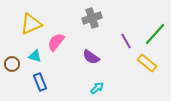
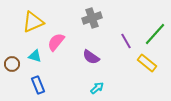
yellow triangle: moved 2 px right, 2 px up
blue rectangle: moved 2 px left, 3 px down
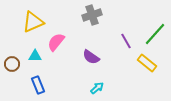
gray cross: moved 3 px up
cyan triangle: rotated 16 degrees counterclockwise
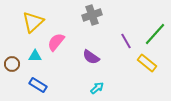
yellow triangle: rotated 20 degrees counterclockwise
blue rectangle: rotated 36 degrees counterclockwise
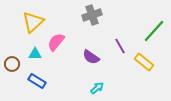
green line: moved 1 px left, 3 px up
purple line: moved 6 px left, 5 px down
cyan triangle: moved 2 px up
yellow rectangle: moved 3 px left, 1 px up
blue rectangle: moved 1 px left, 4 px up
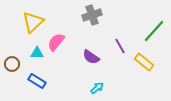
cyan triangle: moved 2 px right, 1 px up
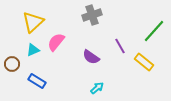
cyan triangle: moved 4 px left, 3 px up; rotated 24 degrees counterclockwise
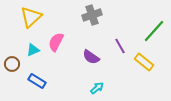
yellow triangle: moved 2 px left, 5 px up
pink semicircle: rotated 12 degrees counterclockwise
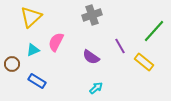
cyan arrow: moved 1 px left
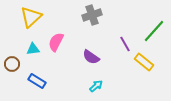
purple line: moved 5 px right, 2 px up
cyan triangle: moved 1 px up; rotated 16 degrees clockwise
cyan arrow: moved 2 px up
